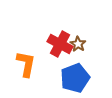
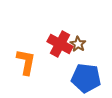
orange L-shape: moved 2 px up
blue pentagon: moved 11 px right; rotated 28 degrees clockwise
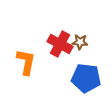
brown star: moved 2 px right, 2 px up; rotated 28 degrees counterclockwise
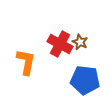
brown star: rotated 21 degrees clockwise
blue pentagon: moved 1 px left, 2 px down
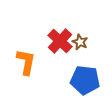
red cross: moved 3 px up; rotated 15 degrees clockwise
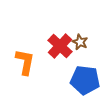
red cross: moved 5 px down
orange L-shape: moved 1 px left
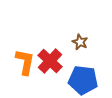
red cross: moved 10 px left, 15 px down
blue pentagon: moved 2 px left
